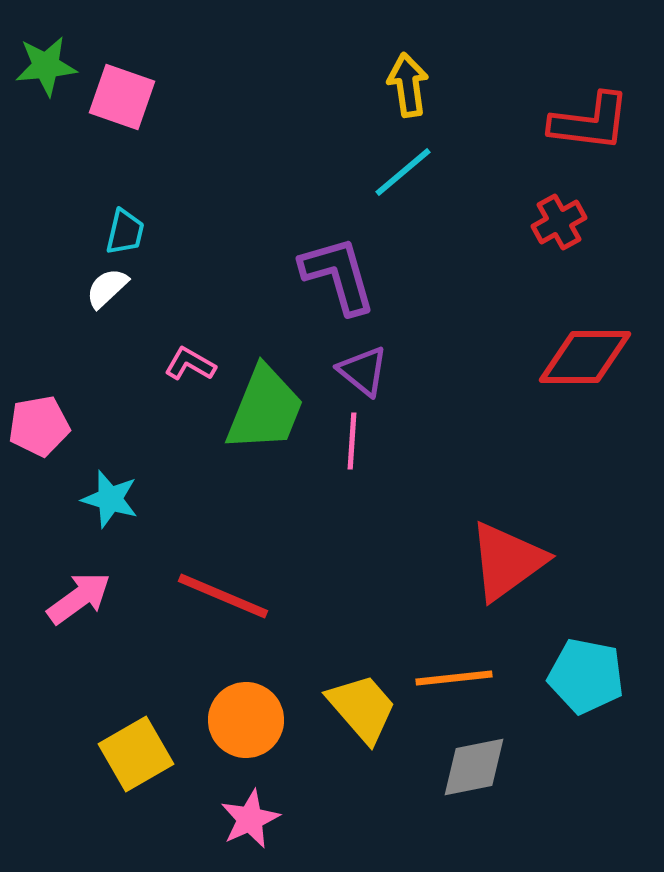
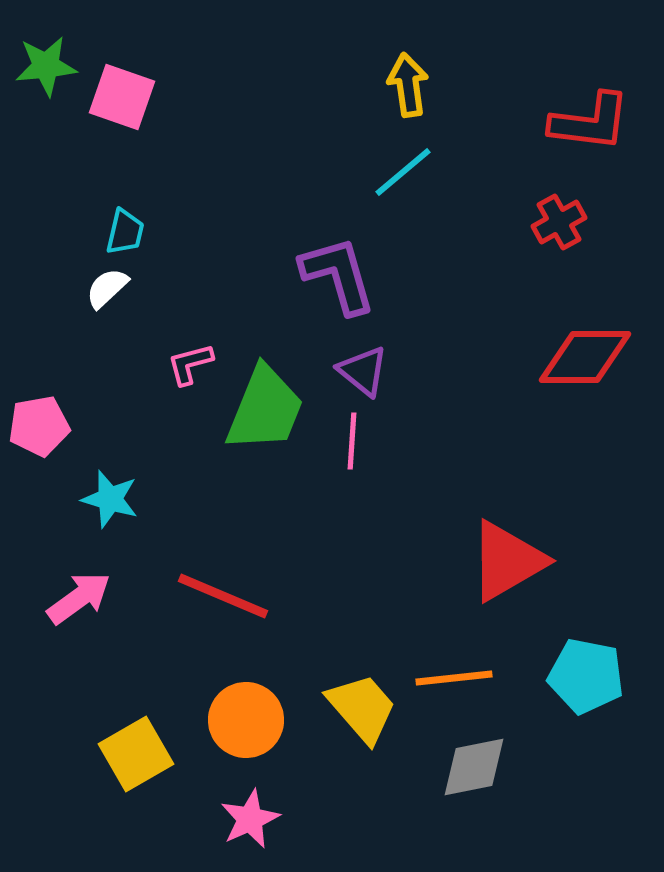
pink L-shape: rotated 45 degrees counterclockwise
red triangle: rotated 6 degrees clockwise
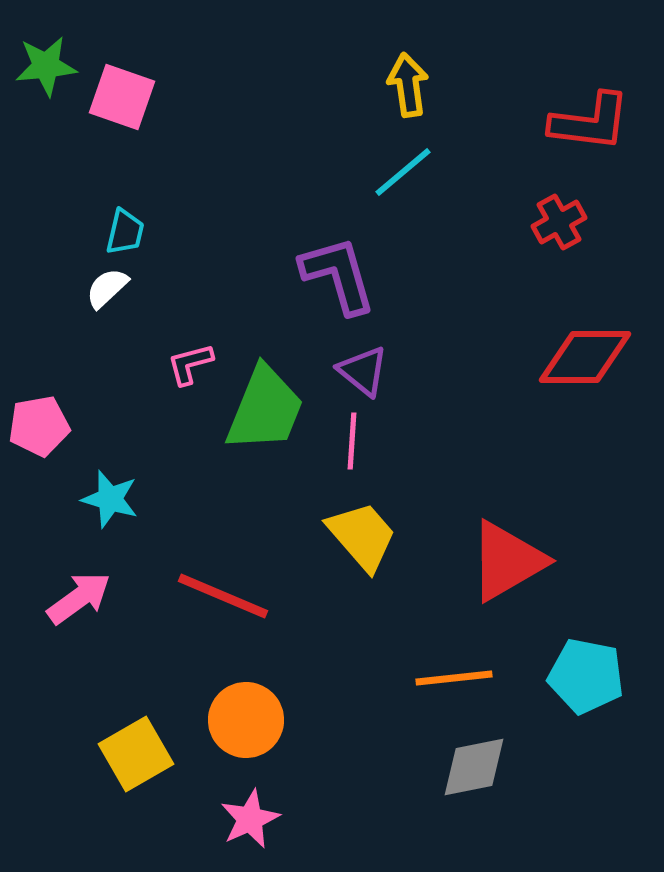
yellow trapezoid: moved 172 px up
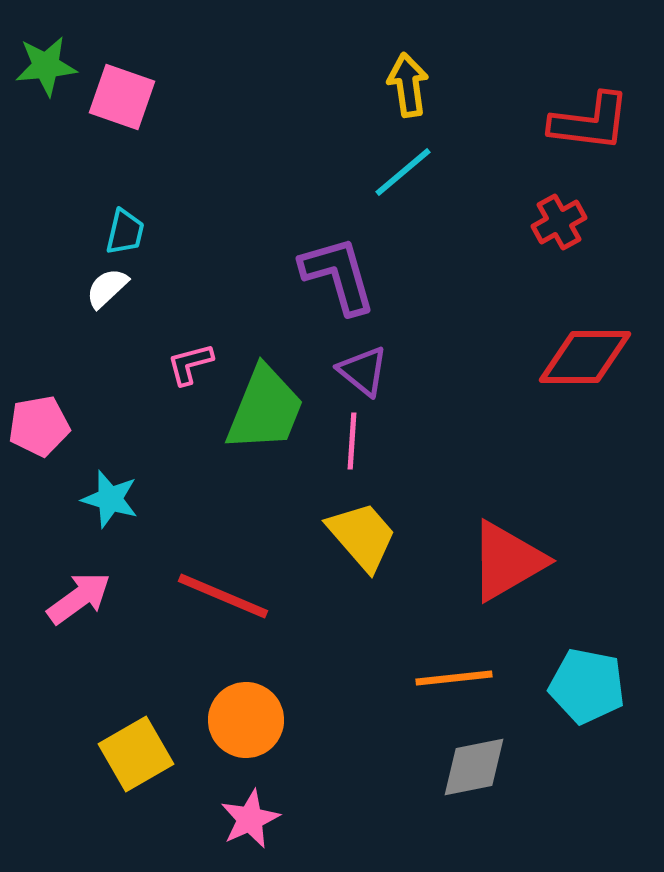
cyan pentagon: moved 1 px right, 10 px down
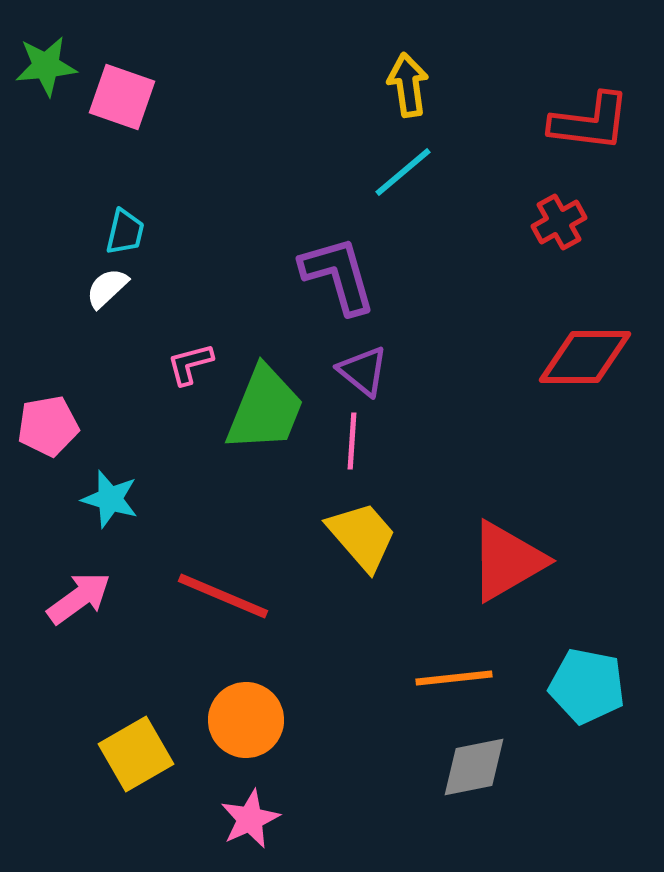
pink pentagon: moved 9 px right
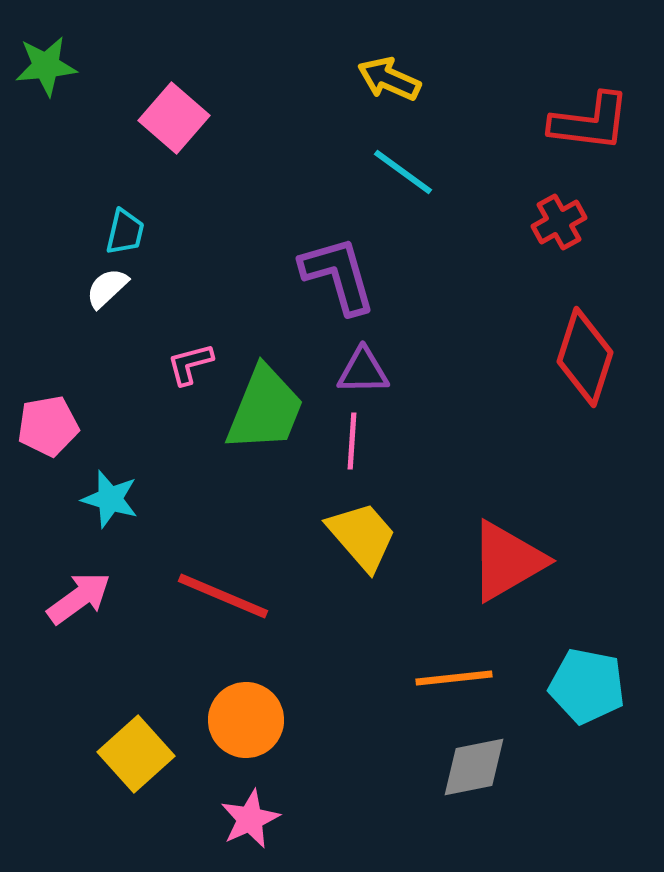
yellow arrow: moved 19 px left, 6 px up; rotated 58 degrees counterclockwise
pink square: moved 52 px right, 21 px down; rotated 22 degrees clockwise
cyan line: rotated 76 degrees clockwise
red diamond: rotated 72 degrees counterclockwise
purple triangle: rotated 40 degrees counterclockwise
yellow square: rotated 12 degrees counterclockwise
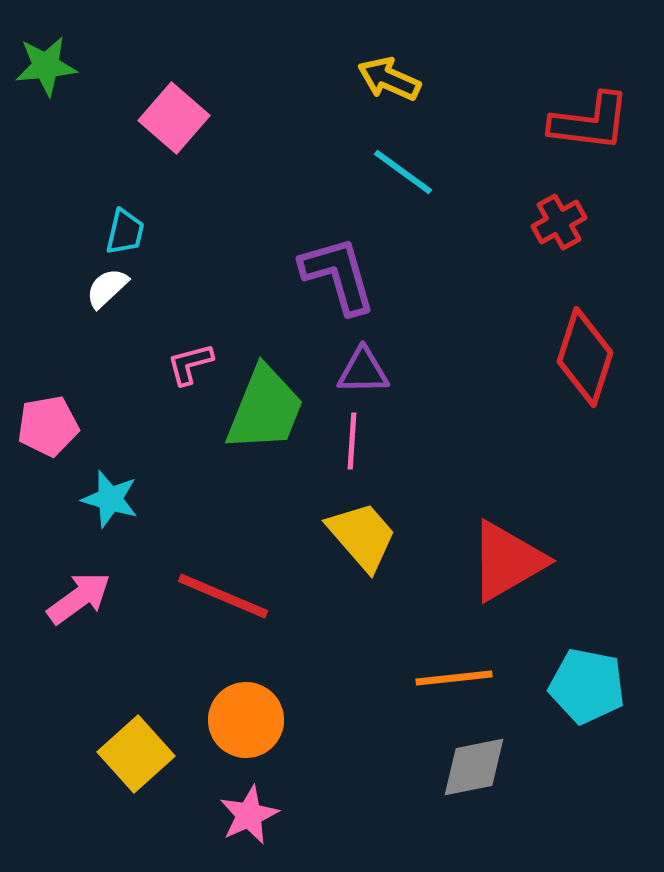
pink star: moved 1 px left, 4 px up
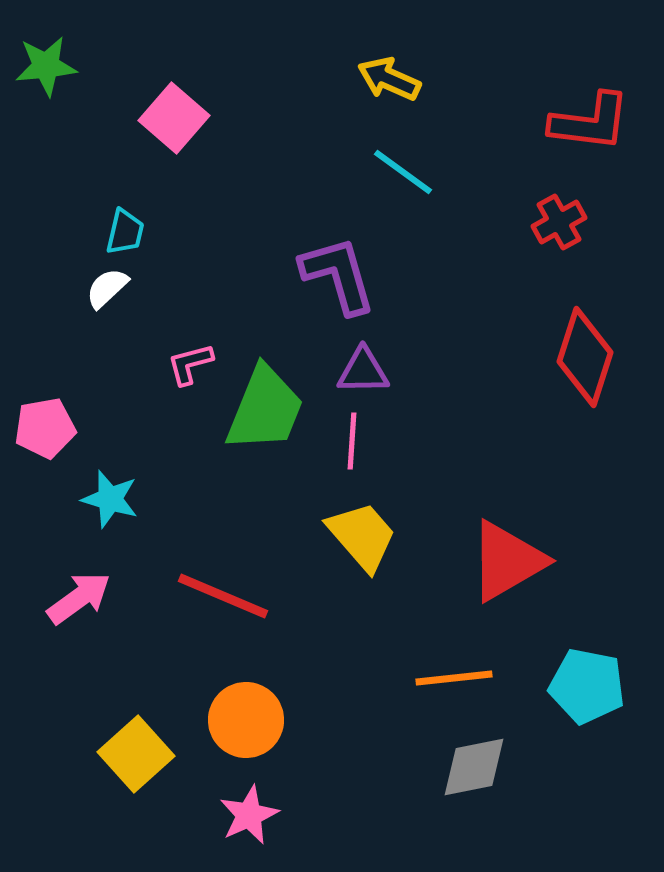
pink pentagon: moved 3 px left, 2 px down
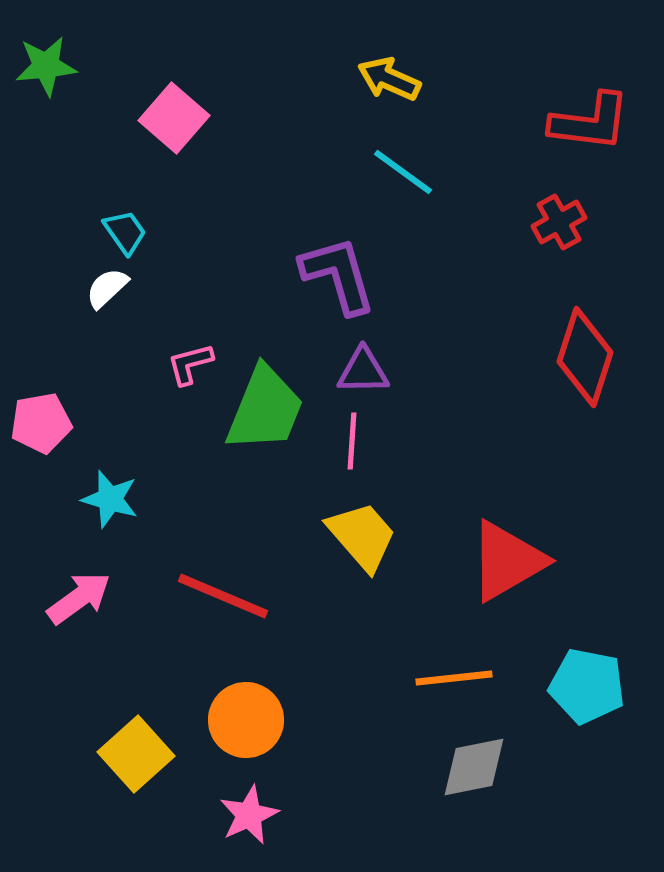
cyan trapezoid: rotated 48 degrees counterclockwise
pink pentagon: moved 4 px left, 5 px up
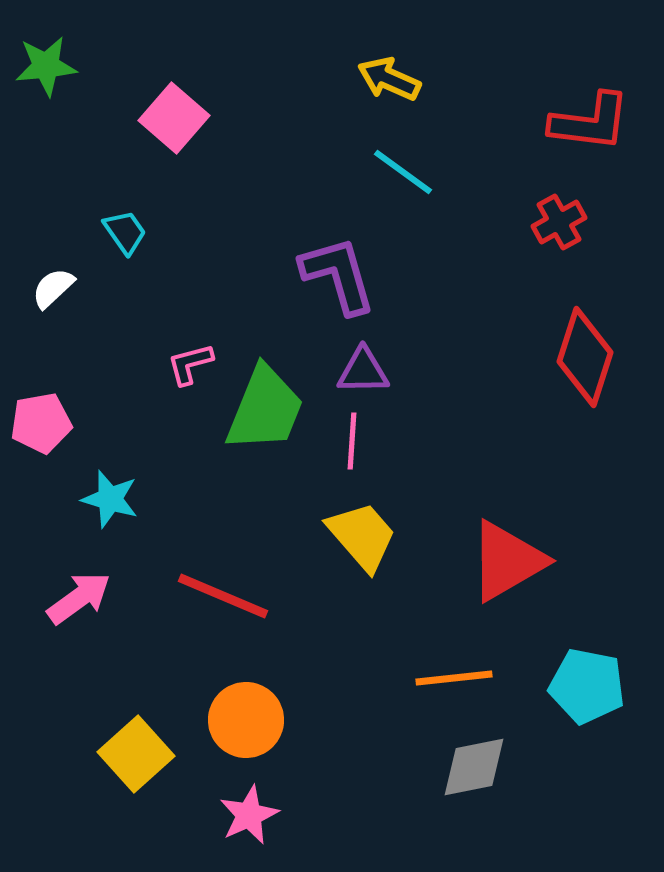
white semicircle: moved 54 px left
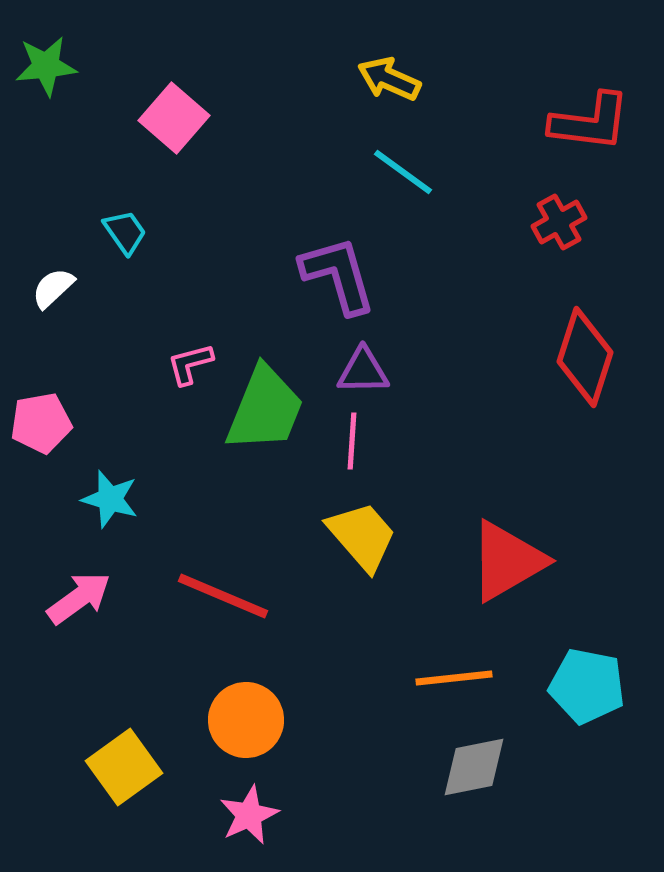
yellow square: moved 12 px left, 13 px down; rotated 6 degrees clockwise
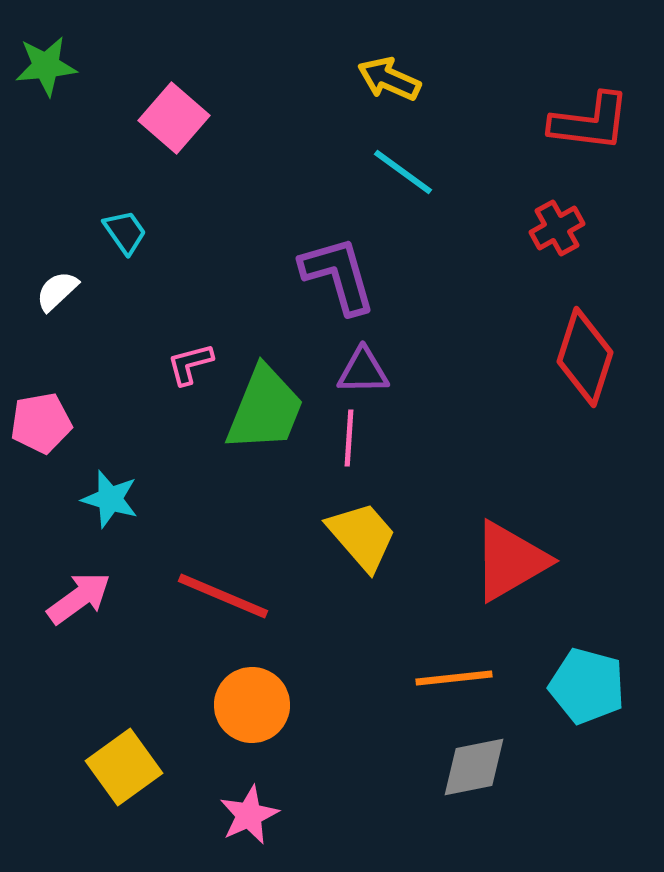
red cross: moved 2 px left, 6 px down
white semicircle: moved 4 px right, 3 px down
pink line: moved 3 px left, 3 px up
red triangle: moved 3 px right
cyan pentagon: rotated 4 degrees clockwise
orange circle: moved 6 px right, 15 px up
